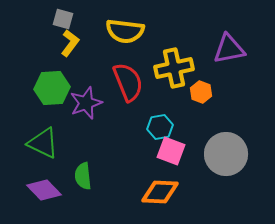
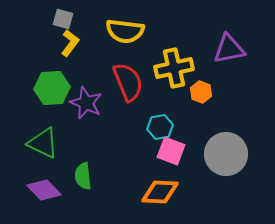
purple star: rotated 28 degrees counterclockwise
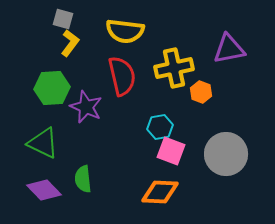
red semicircle: moved 6 px left, 6 px up; rotated 9 degrees clockwise
purple star: moved 4 px down
green semicircle: moved 3 px down
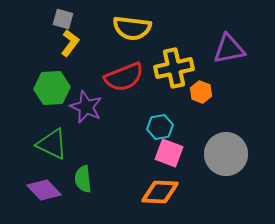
yellow semicircle: moved 7 px right, 3 px up
red semicircle: moved 2 px right, 1 px down; rotated 81 degrees clockwise
green triangle: moved 9 px right, 1 px down
pink square: moved 2 px left, 2 px down
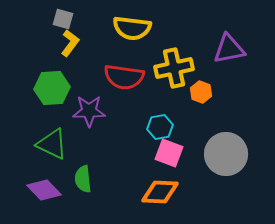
red semicircle: rotated 30 degrees clockwise
purple star: moved 3 px right, 4 px down; rotated 24 degrees counterclockwise
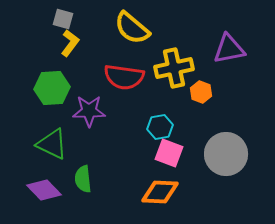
yellow semicircle: rotated 33 degrees clockwise
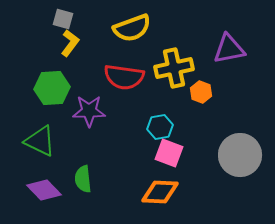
yellow semicircle: rotated 60 degrees counterclockwise
green triangle: moved 12 px left, 3 px up
gray circle: moved 14 px right, 1 px down
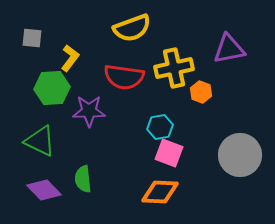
gray square: moved 31 px left, 19 px down; rotated 10 degrees counterclockwise
yellow L-shape: moved 15 px down
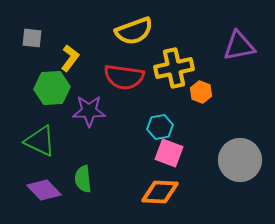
yellow semicircle: moved 2 px right, 3 px down
purple triangle: moved 10 px right, 3 px up
gray circle: moved 5 px down
